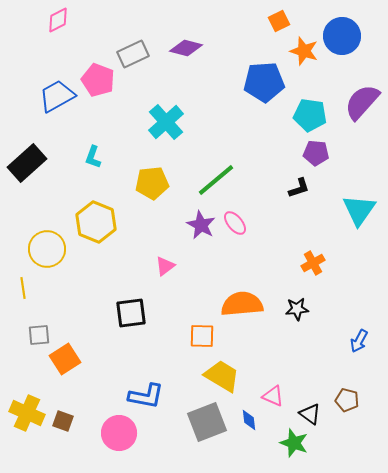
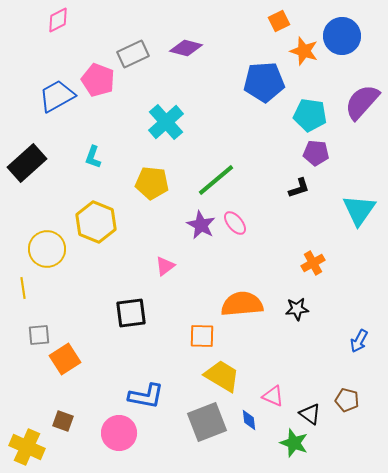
yellow pentagon at (152, 183): rotated 12 degrees clockwise
yellow cross at (27, 413): moved 34 px down
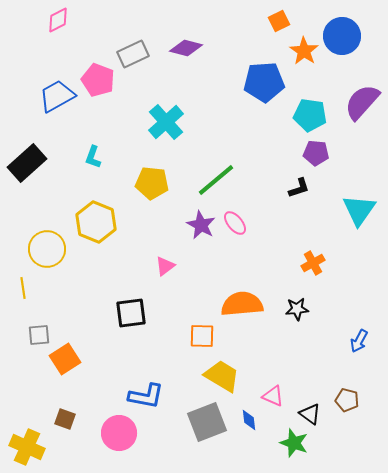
orange star at (304, 51): rotated 16 degrees clockwise
brown square at (63, 421): moved 2 px right, 2 px up
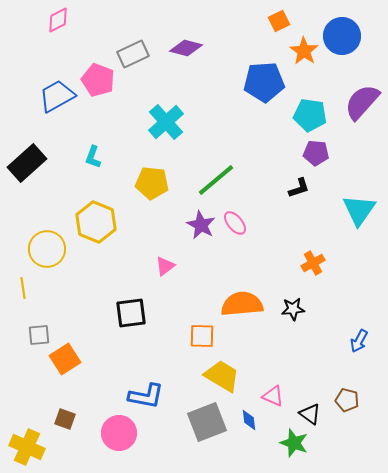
black star at (297, 309): moved 4 px left
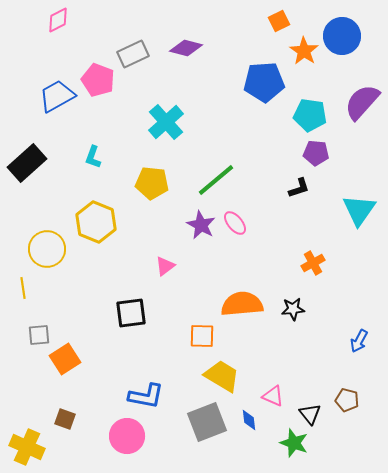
black triangle at (310, 414): rotated 15 degrees clockwise
pink circle at (119, 433): moved 8 px right, 3 px down
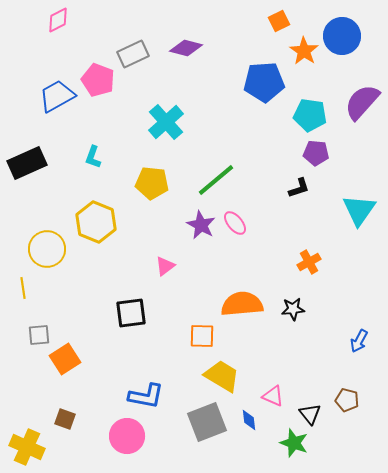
black rectangle at (27, 163): rotated 18 degrees clockwise
orange cross at (313, 263): moved 4 px left, 1 px up
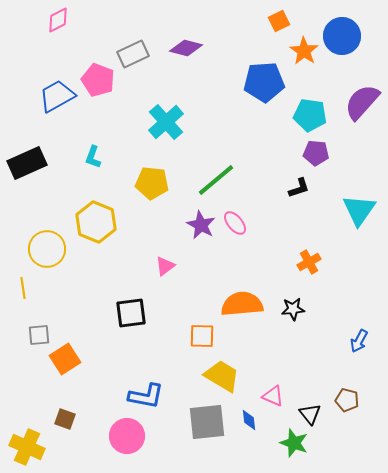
gray square at (207, 422): rotated 15 degrees clockwise
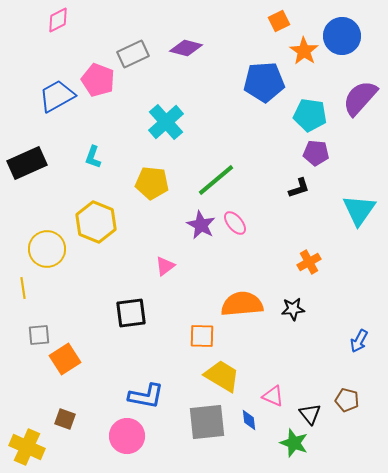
purple semicircle at (362, 102): moved 2 px left, 4 px up
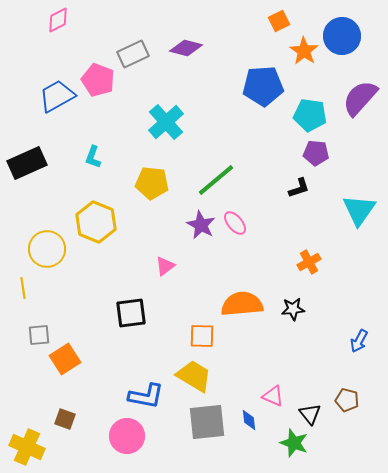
blue pentagon at (264, 82): moved 1 px left, 4 px down
yellow trapezoid at (222, 376): moved 28 px left
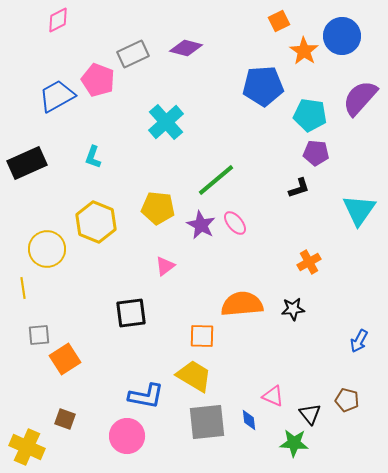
yellow pentagon at (152, 183): moved 6 px right, 25 px down
green star at (294, 443): rotated 16 degrees counterclockwise
